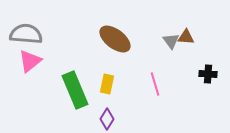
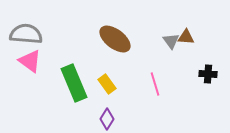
pink triangle: rotated 45 degrees counterclockwise
yellow rectangle: rotated 48 degrees counterclockwise
green rectangle: moved 1 px left, 7 px up
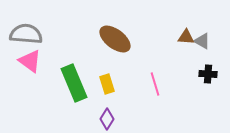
gray triangle: moved 31 px right; rotated 24 degrees counterclockwise
yellow rectangle: rotated 18 degrees clockwise
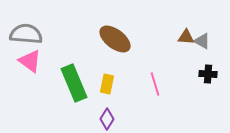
yellow rectangle: rotated 30 degrees clockwise
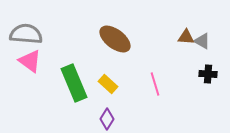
yellow rectangle: moved 1 px right; rotated 60 degrees counterclockwise
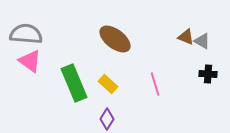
brown triangle: rotated 18 degrees clockwise
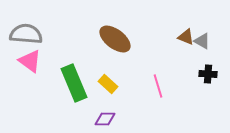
pink line: moved 3 px right, 2 px down
purple diamond: moved 2 px left; rotated 60 degrees clockwise
